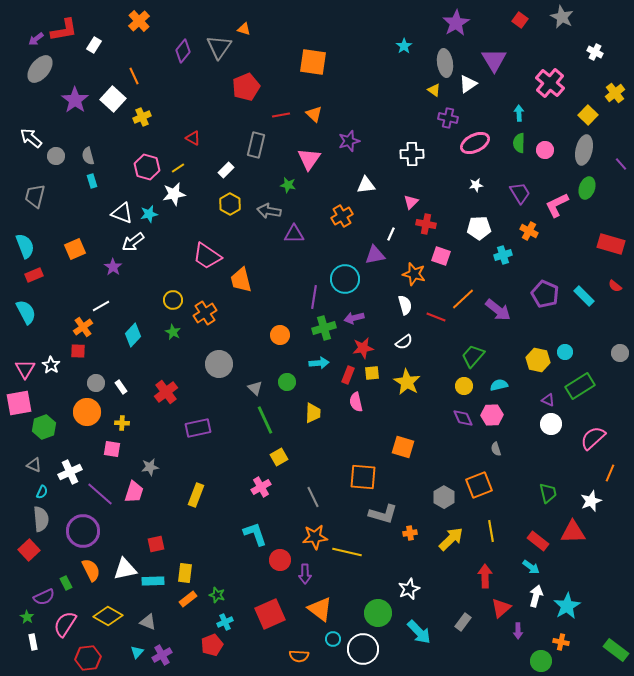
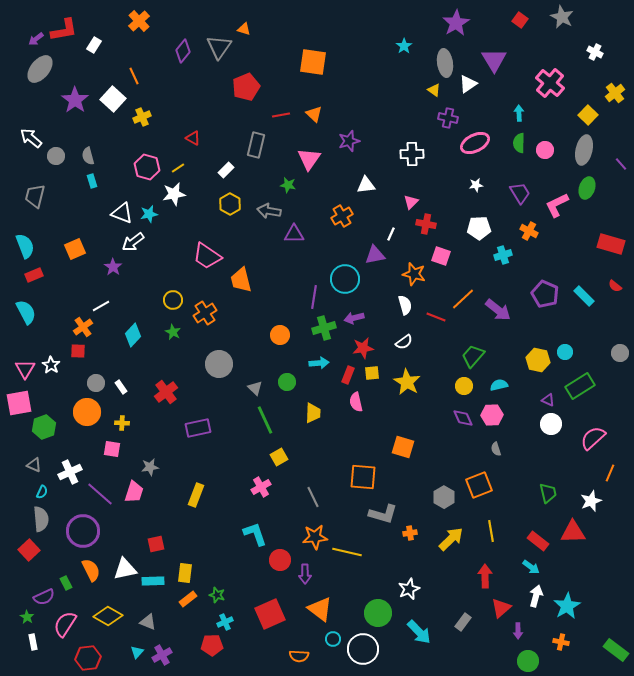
red pentagon at (212, 645): rotated 20 degrees clockwise
green circle at (541, 661): moved 13 px left
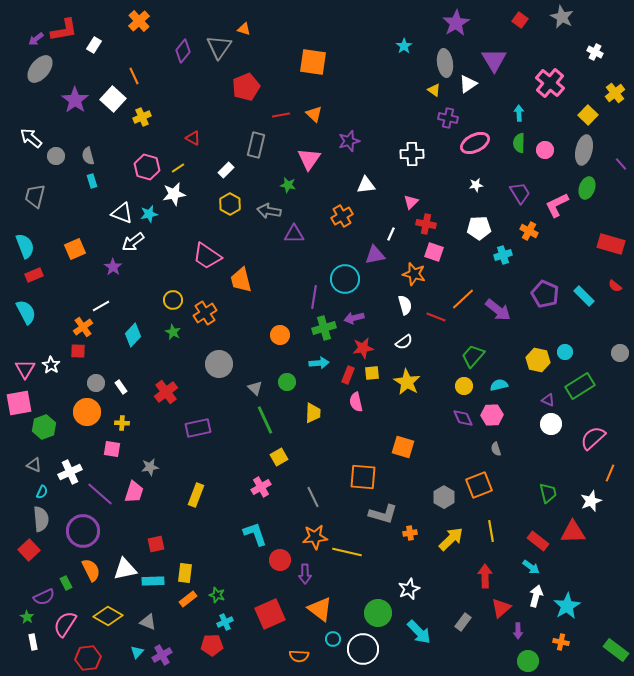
pink square at (441, 256): moved 7 px left, 4 px up
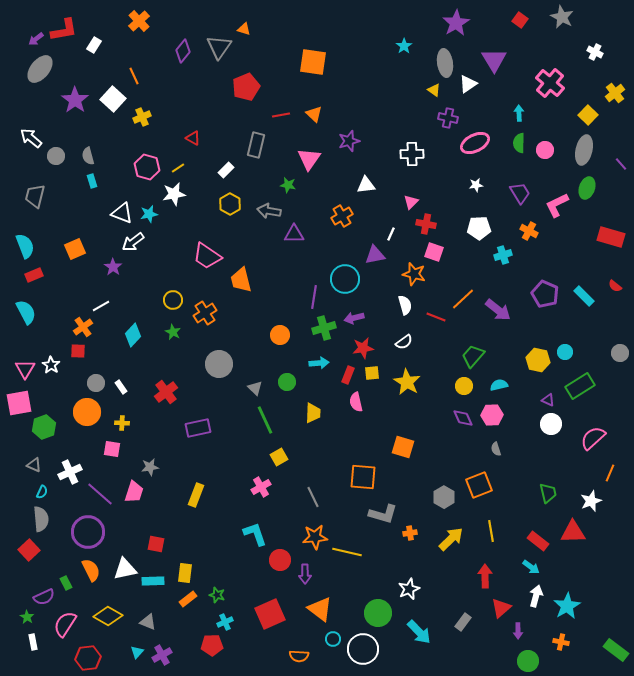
red rectangle at (611, 244): moved 7 px up
purple circle at (83, 531): moved 5 px right, 1 px down
red square at (156, 544): rotated 24 degrees clockwise
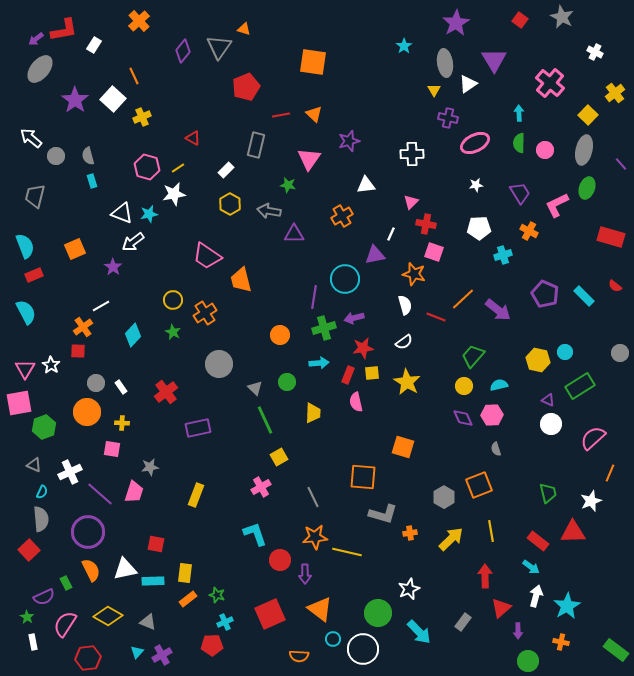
yellow triangle at (434, 90): rotated 24 degrees clockwise
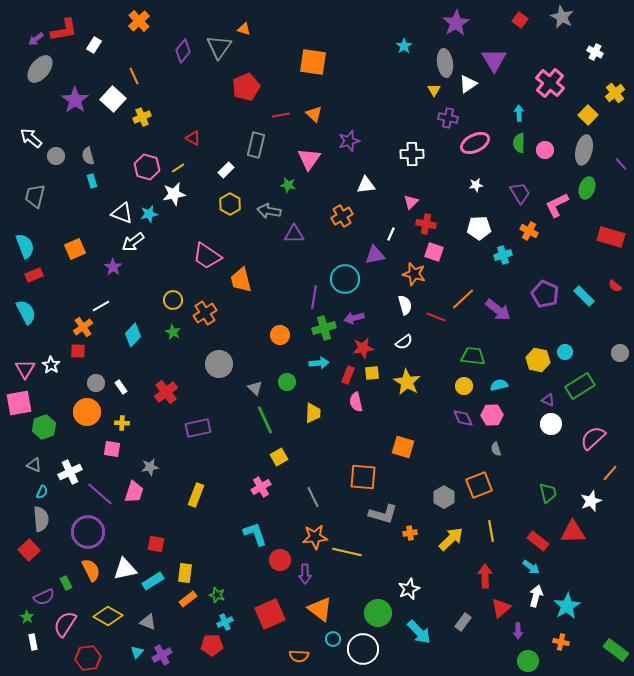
green trapezoid at (473, 356): rotated 55 degrees clockwise
orange line at (610, 473): rotated 18 degrees clockwise
cyan rectangle at (153, 581): rotated 30 degrees counterclockwise
